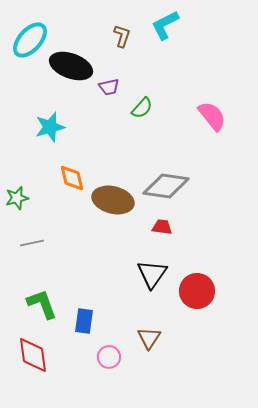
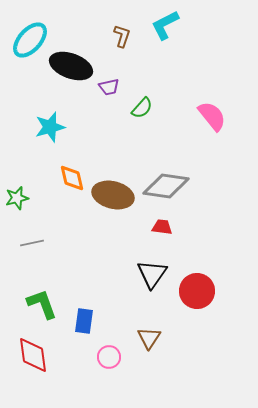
brown ellipse: moved 5 px up
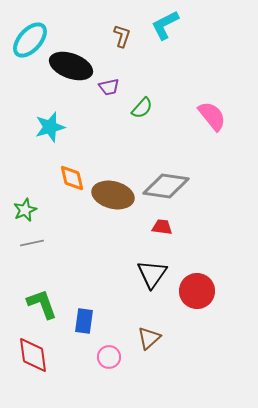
green star: moved 8 px right, 12 px down; rotated 10 degrees counterclockwise
brown triangle: rotated 15 degrees clockwise
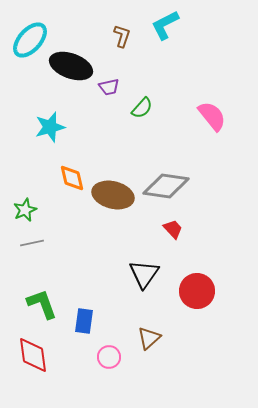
red trapezoid: moved 11 px right, 2 px down; rotated 40 degrees clockwise
black triangle: moved 8 px left
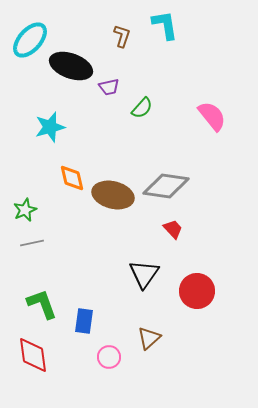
cyan L-shape: rotated 108 degrees clockwise
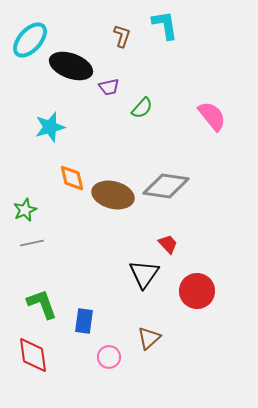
red trapezoid: moved 5 px left, 15 px down
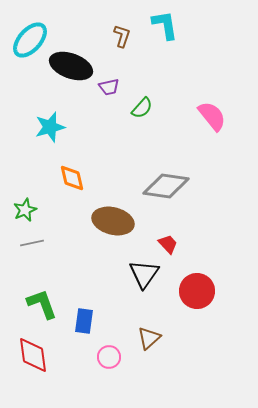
brown ellipse: moved 26 px down
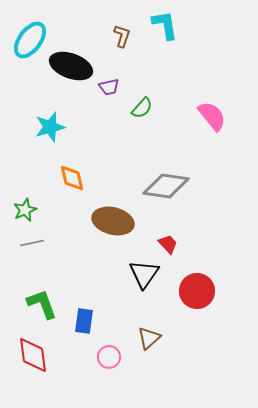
cyan ellipse: rotated 6 degrees counterclockwise
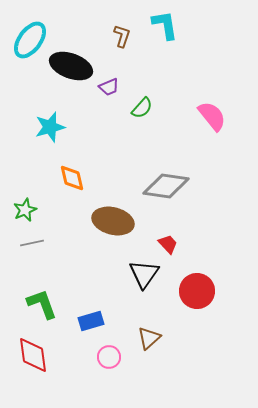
purple trapezoid: rotated 10 degrees counterclockwise
blue rectangle: moved 7 px right; rotated 65 degrees clockwise
